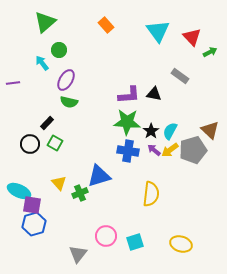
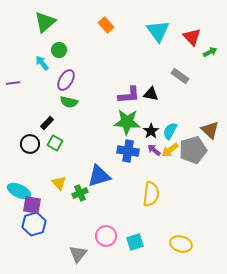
black triangle: moved 3 px left
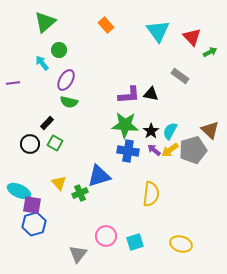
green star: moved 2 px left, 3 px down
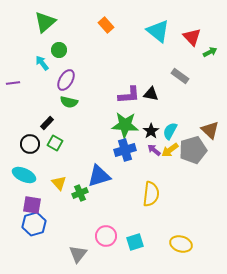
cyan triangle: rotated 15 degrees counterclockwise
blue cross: moved 3 px left, 1 px up; rotated 25 degrees counterclockwise
cyan ellipse: moved 5 px right, 16 px up
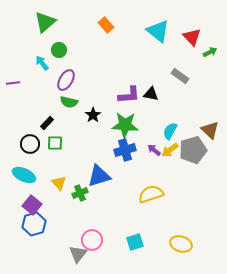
black star: moved 58 px left, 16 px up
green square: rotated 28 degrees counterclockwise
yellow semicircle: rotated 115 degrees counterclockwise
purple square: rotated 30 degrees clockwise
pink circle: moved 14 px left, 4 px down
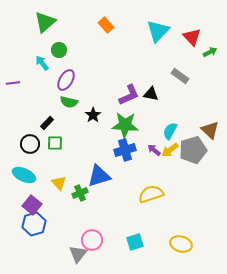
cyan triangle: rotated 35 degrees clockwise
purple L-shape: rotated 20 degrees counterclockwise
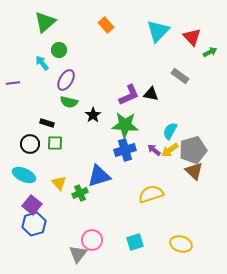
black rectangle: rotated 64 degrees clockwise
brown triangle: moved 16 px left, 41 px down
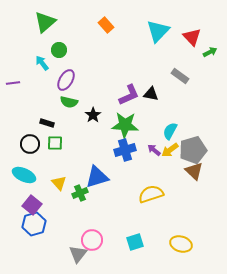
blue triangle: moved 2 px left, 1 px down
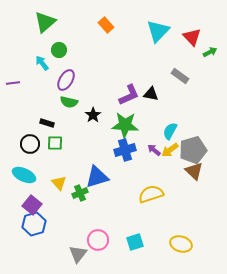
pink circle: moved 6 px right
